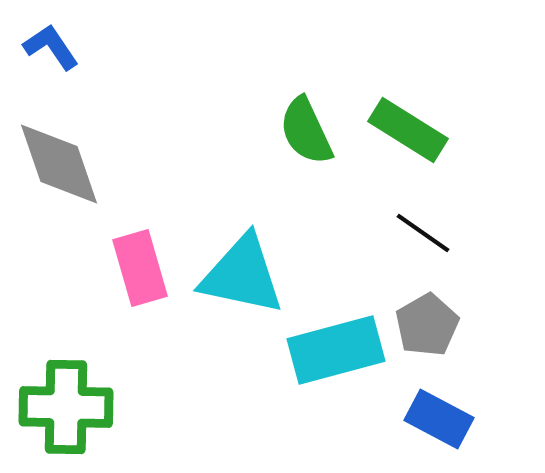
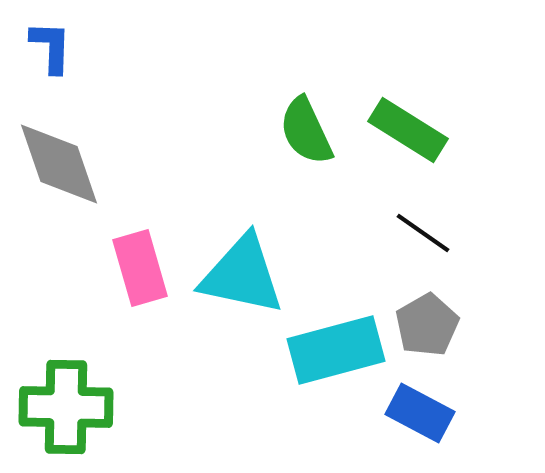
blue L-shape: rotated 36 degrees clockwise
blue rectangle: moved 19 px left, 6 px up
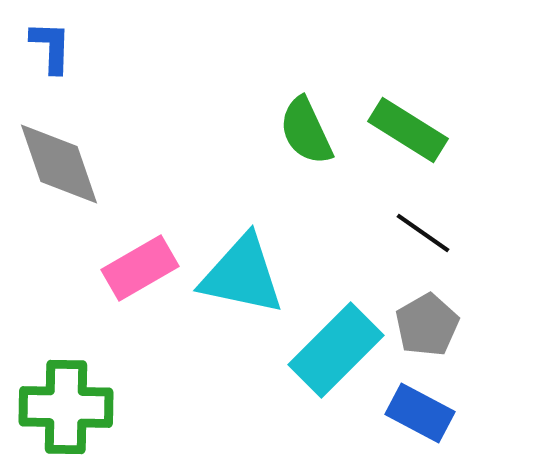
pink rectangle: rotated 76 degrees clockwise
cyan rectangle: rotated 30 degrees counterclockwise
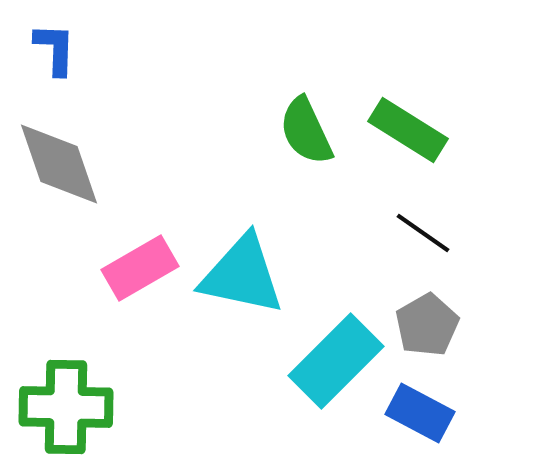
blue L-shape: moved 4 px right, 2 px down
cyan rectangle: moved 11 px down
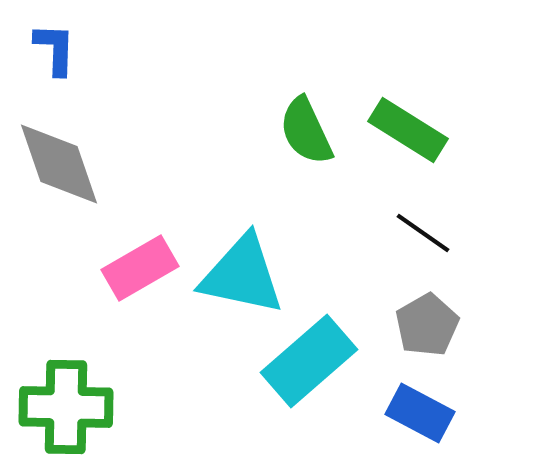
cyan rectangle: moved 27 px left; rotated 4 degrees clockwise
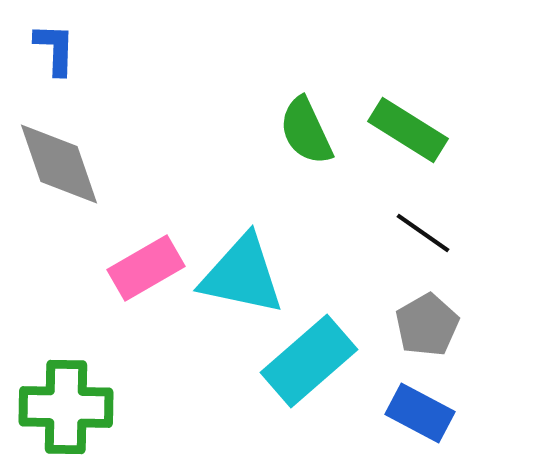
pink rectangle: moved 6 px right
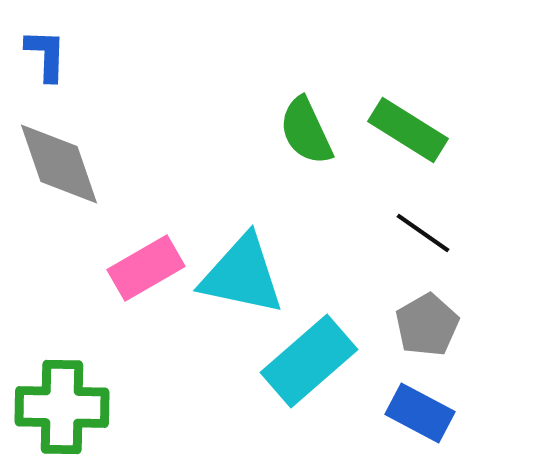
blue L-shape: moved 9 px left, 6 px down
green cross: moved 4 px left
